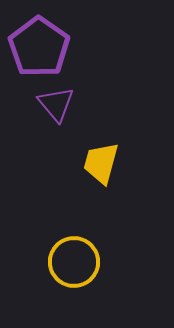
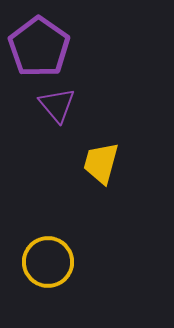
purple triangle: moved 1 px right, 1 px down
yellow circle: moved 26 px left
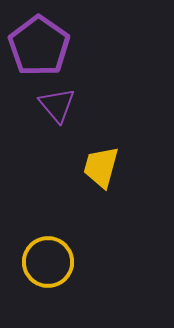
purple pentagon: moved 1 px up
yellow trapezoid: moved 4 px down
